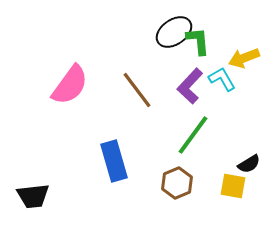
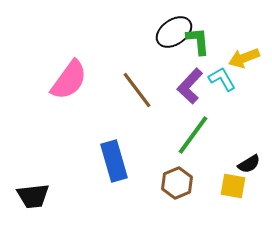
pink semicircle: moved 1 px left, 5 px up
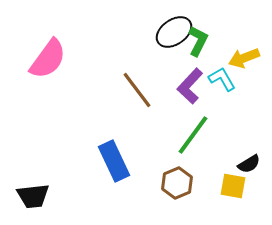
green L-shape: rotated 32 degrees clockwise
pink semicircle: moved 21 px left, 21 px up
blue rectangle: rotated 9 degrees counterclockwise
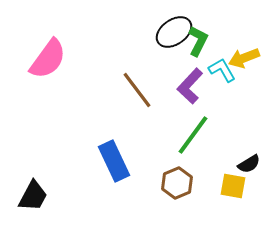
cyan L-shape: moved 9 px up
black trapezoid: rotated 56 degrees counterclockwise
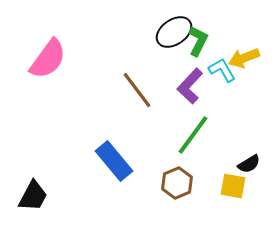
blue rectangle: rotated 15 degrees counterclockwise
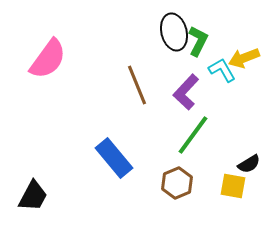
black ellipse: rotated 69 degrees counterclockwise
purple L-shape: moved 4 px left, 6 px down
brown line: moved 5 px up; rotated 15 degrees clockwise
blue rectangle: moved 3 px up
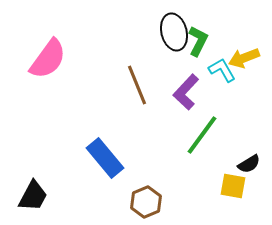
green line: moved 9 px right
blue rectangle: moved 9 px left
brown hexagon: moved 31 px left, 19 px down
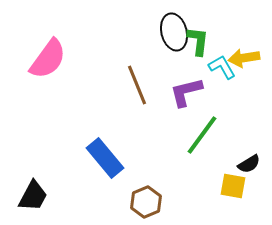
green L-shape: rotated 20 degrees counterclockwise
yellow arrow: rotated 12 degrees clockwise
cyan L-shape: moved 3 px up
purple L-shape: rotated 33 degrees clockwise
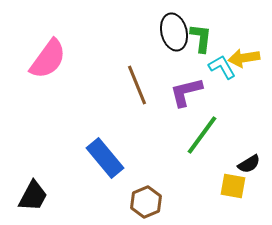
green L-shape: moved 3 px right, 3 px up
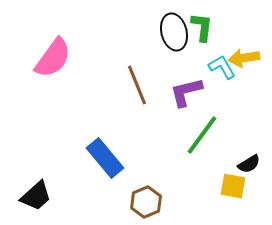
green L-shape: moved 1 px right, 11 px up
pink semicircle: moved 5 px right, 1 px up
black trapezoid: moved 3 px right; rotated 20 degrees clockwise
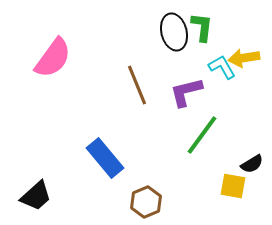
black semicircle: moved 3 px right
